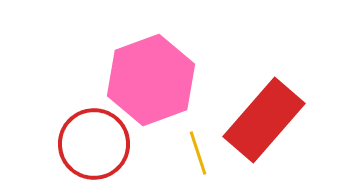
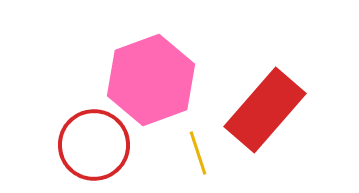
red rectangle: moved 1 px right, 10 px up
red circle: moved 1 px down
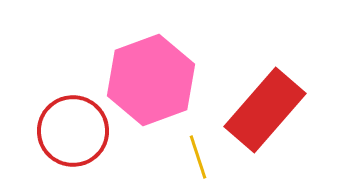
red circle: moved 21 px left, 14 px up
yellow line: moved 4 px down
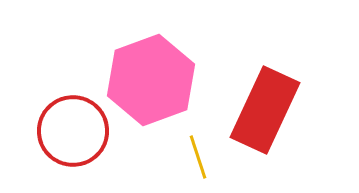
red rectangle: rotated 16 degrees counterclockwise
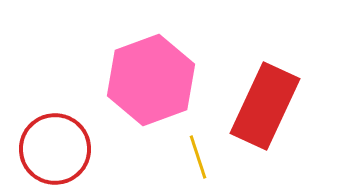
red rectangle: moved 4 px up
red circle: moved 18 px left, 18 px down
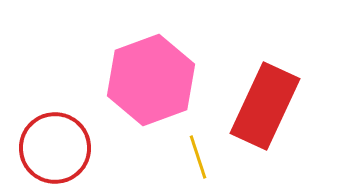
red circle: moved 1 px up
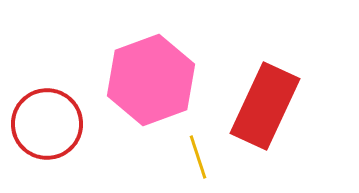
red circle: moved 8 px left, 24 px up
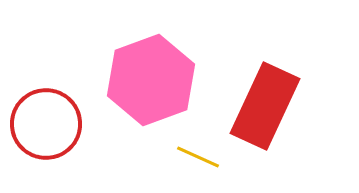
red circle: moved 1 px left
yellow line: rotated 48 degrees counterclockwise
